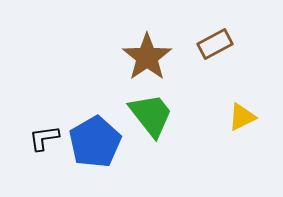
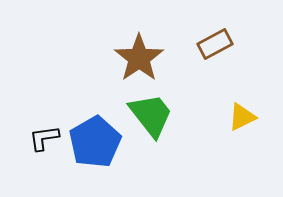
brown star: moved 8 px left, 1 px down
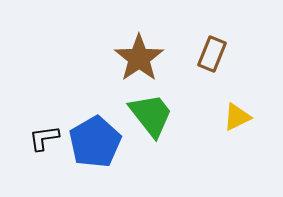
brown rectangle: moved 3 px left, 10 px down; rotated 40 degrees counterclockwise
yellow triangle: moved 5 px left
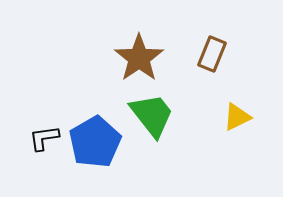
green trapezoid: moved 1 px right
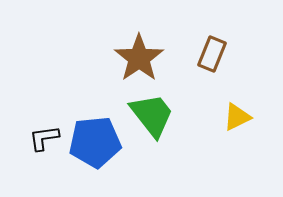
blue pentagon: rotated 24 degrees clockwise
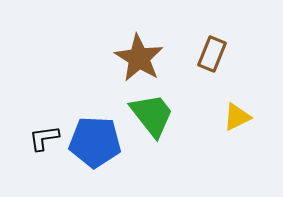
brown star: rotated 6 degrees counterclockwise
blue pentagon: rotated 9 degrees clockwise
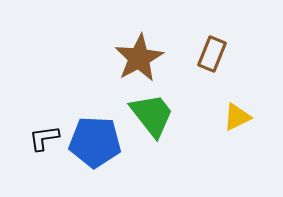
brown star: rotated 12 degrees clockwise
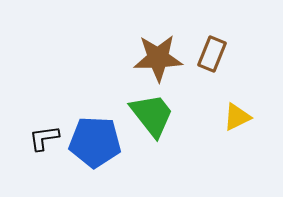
brown star: moved 19 px right; rotated 27 degrees clockwise
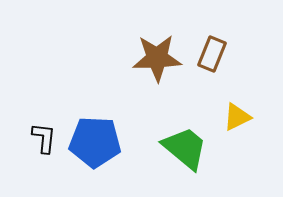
brown star: moved 1 px left
green trapezoid: moved 33 px right, 33 px down; rotated 12 degrees counterclockwise
black L-shape: rotated 104 degrees clockwise
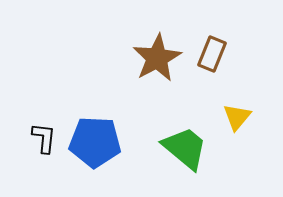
brown star: rotated 27 degrees counterclockwise
yellow triangle: rotated 24 degrees counterclockwise
